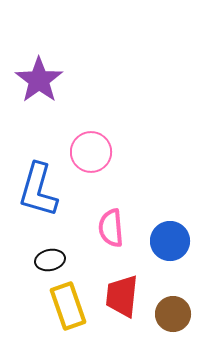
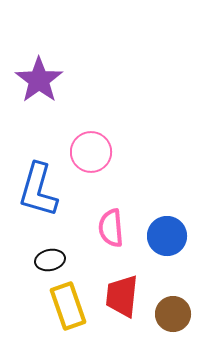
blue circle: moved 3 px left, 5 px up
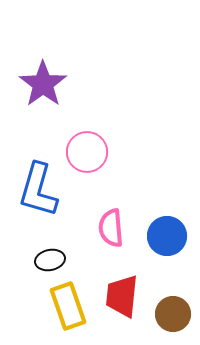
purple star: moved 4 px right, 4 px down
pink circle: moved 4 px left
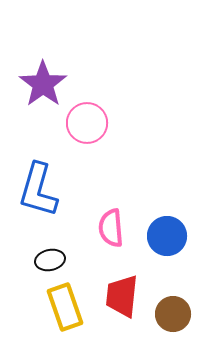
pink circle: moved 29 px up
yellow rectangle: moved 3 px left, 1 px down
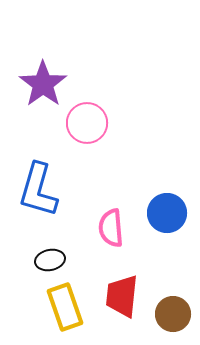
blue circle: moved 23 px up
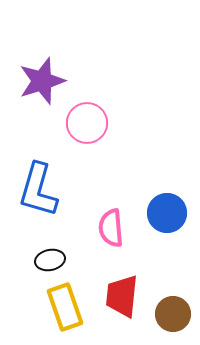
purple star: moved 1 px left, 3 px up; rotated 18 degrees clockwise
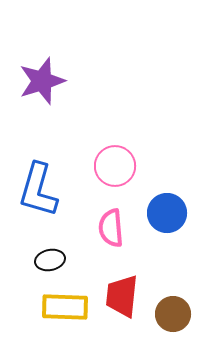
pink circle: moved 28 px right, 43 px down
yellow rectangle: rotated 69 degrees counterclockwise
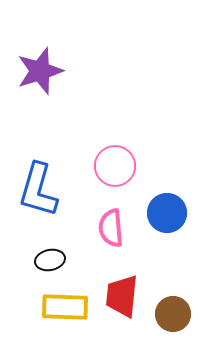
purple star: moved 2 px left, 10 px up
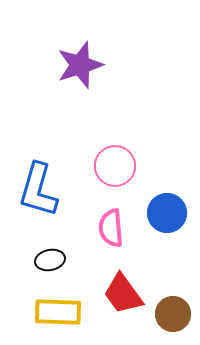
purple star: moved 40 px right, 6 px up
red trapezoid: moved 1 px right, 2 px up; rotated 42 degrees counterclockwise
yellow rectangle: moved 7 px left, 5 px down
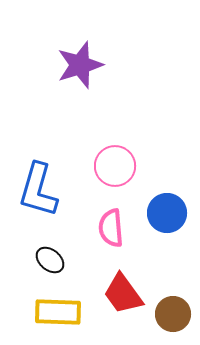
black ellipse: rotated 52 degrees clockwise
